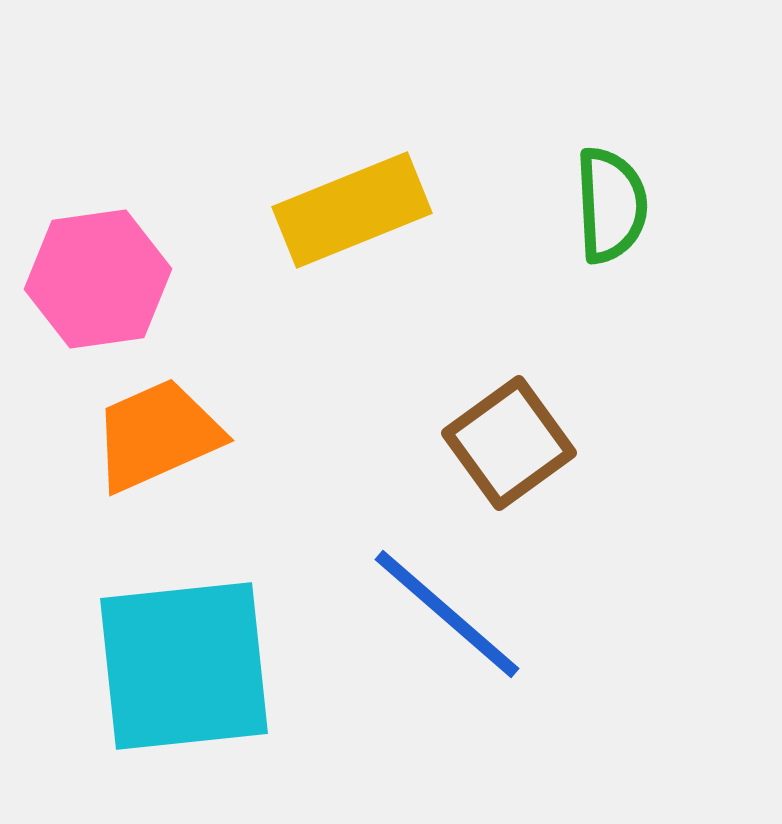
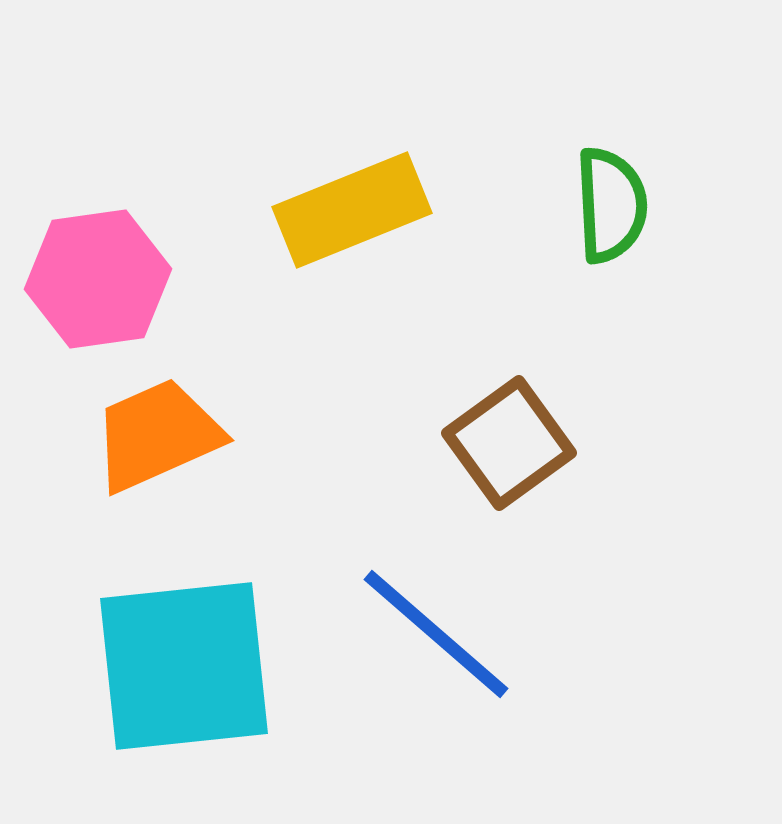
blue line: moved 11 px left, 20 px down
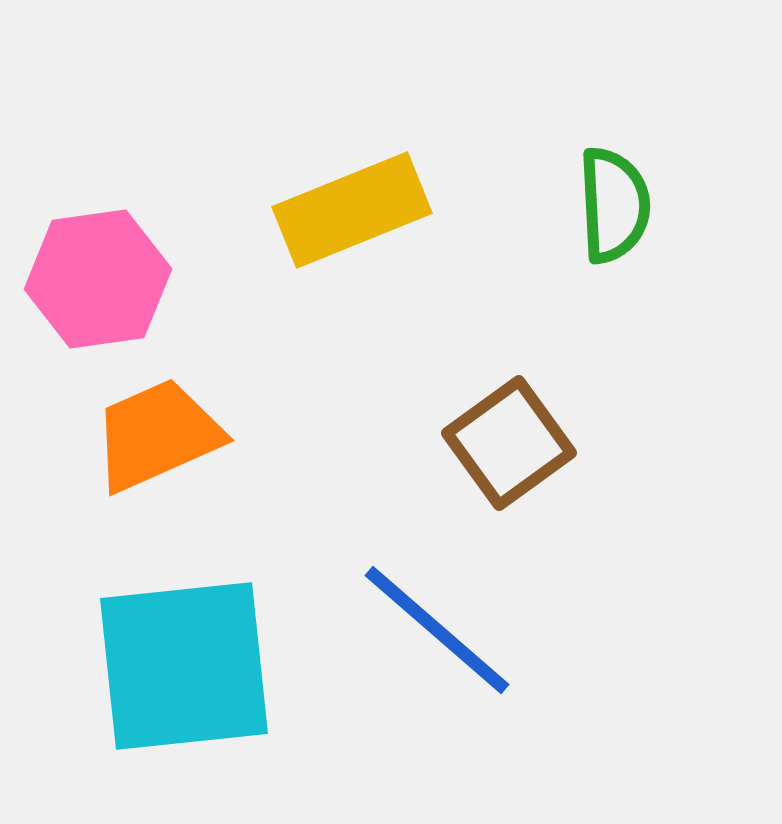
green semicircle: moved 3 px right
blue line: moved 1 px right, 4 px up
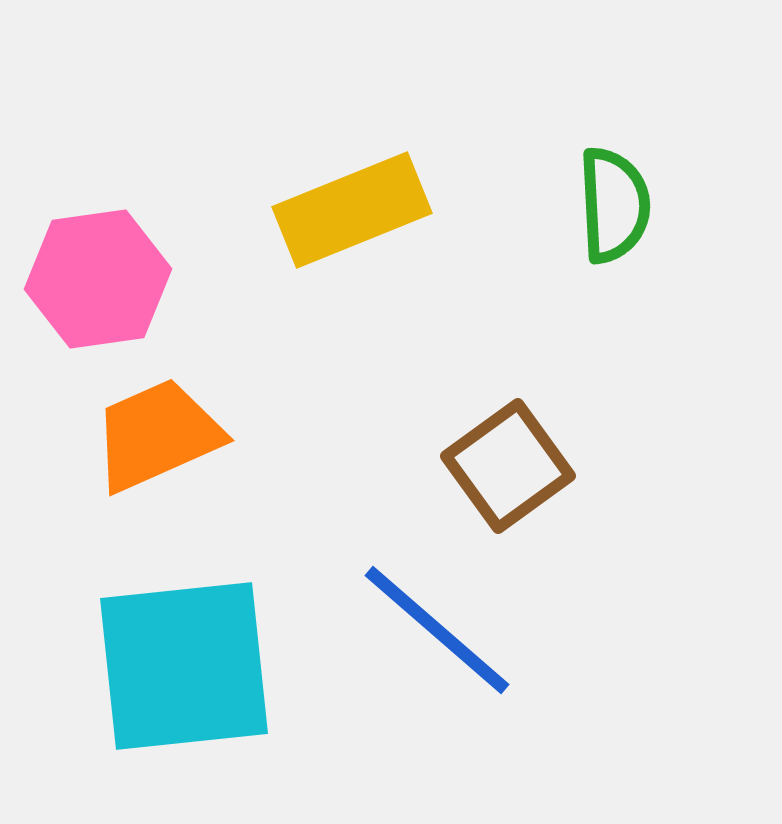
brown square: moved 1 px left, 23 px down
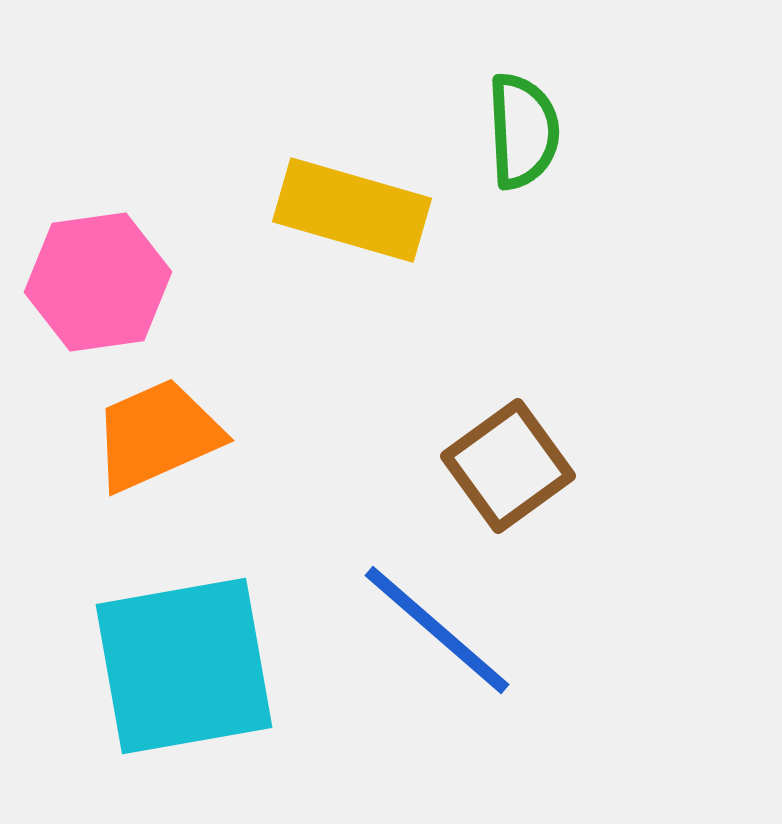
green semicircle: moved 91 px left, 74 px up
yellow rectangle: rotated 38 degrees clockwise
pink hexagon: moved 3 px down
cyan square: rotated 4 degrees counterclockwise
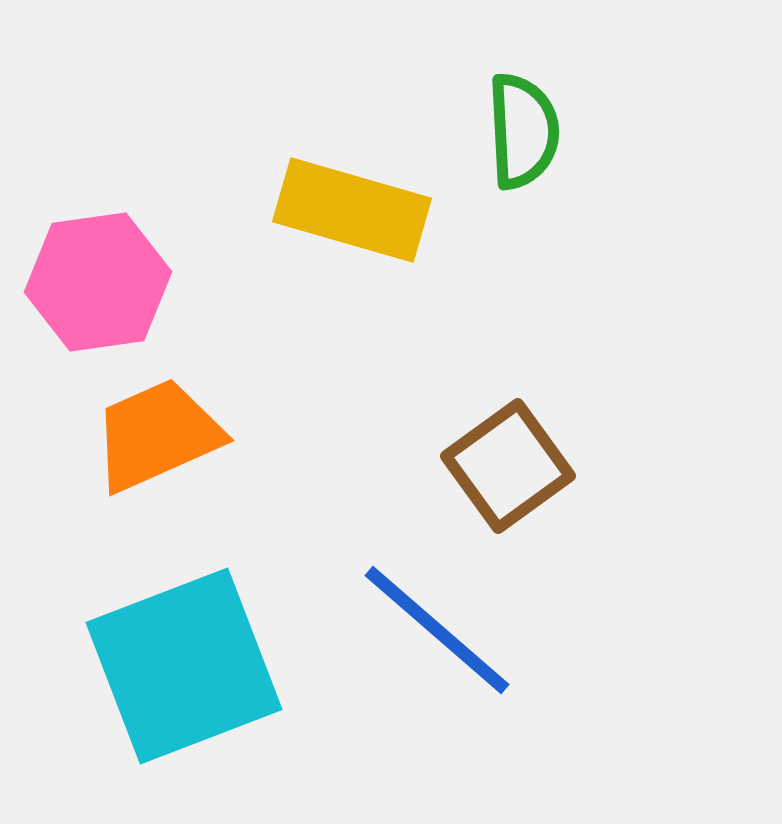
cyan square: rotated 11 degrees counterclockwise
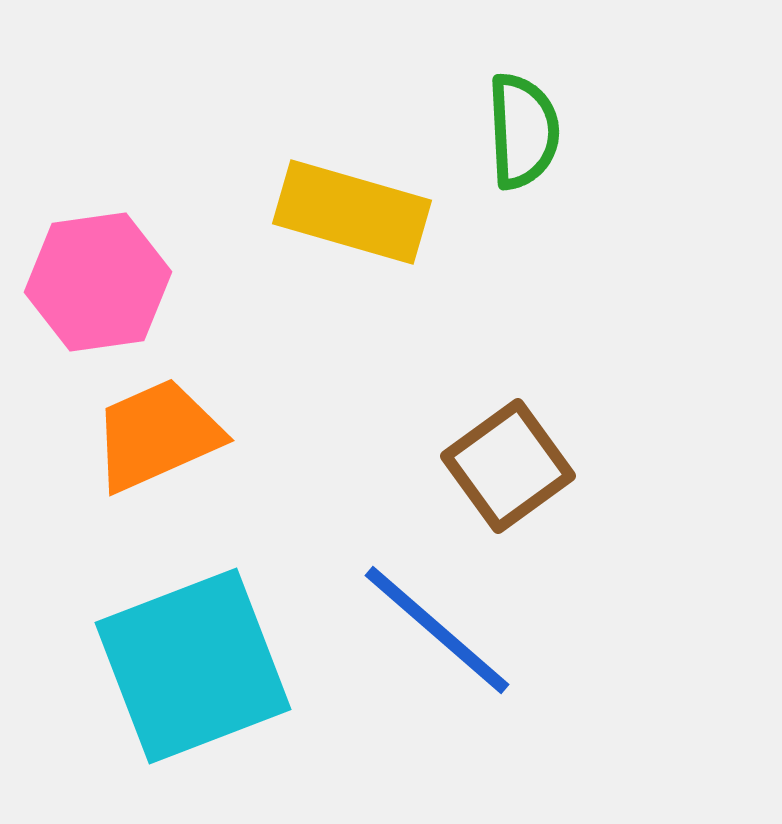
yellow rectangle: moved 2 px down
cyan square: moved 9 px right
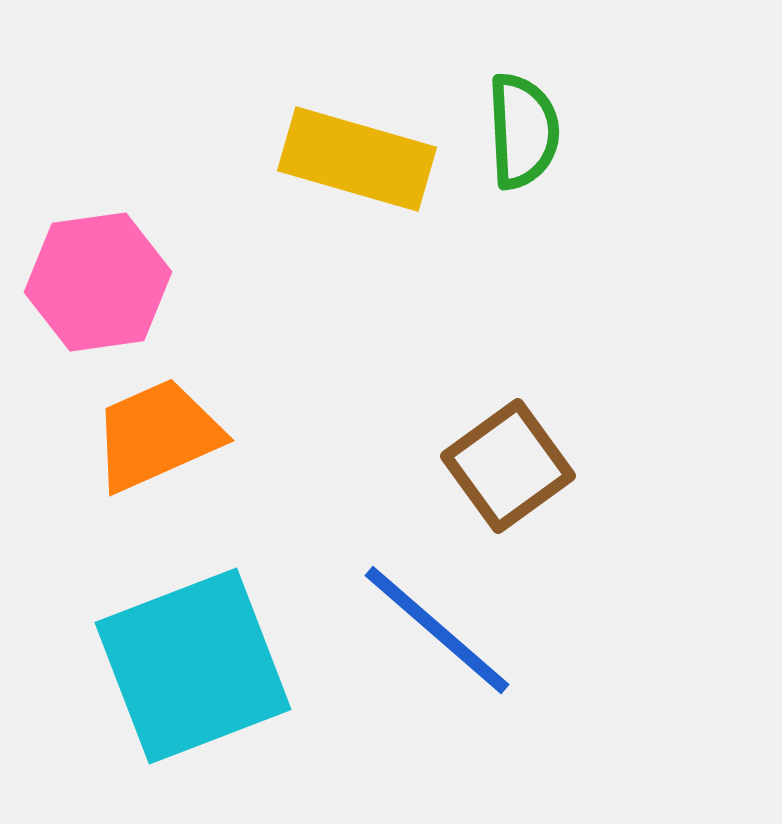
yellow rectangle: moved 5 px right, 53 px up
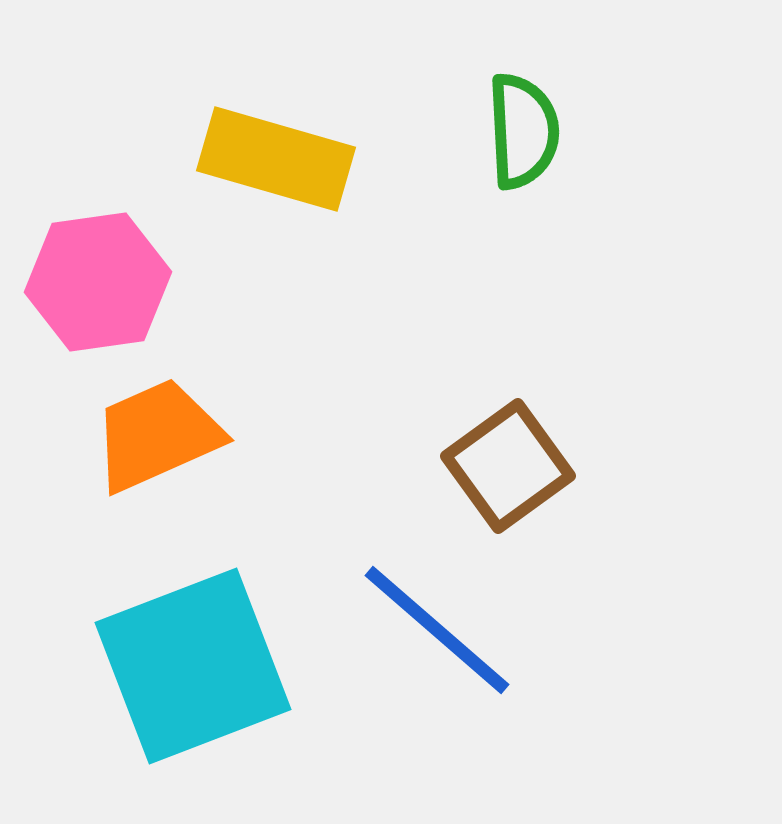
yellow rectangle: moved 81 px left
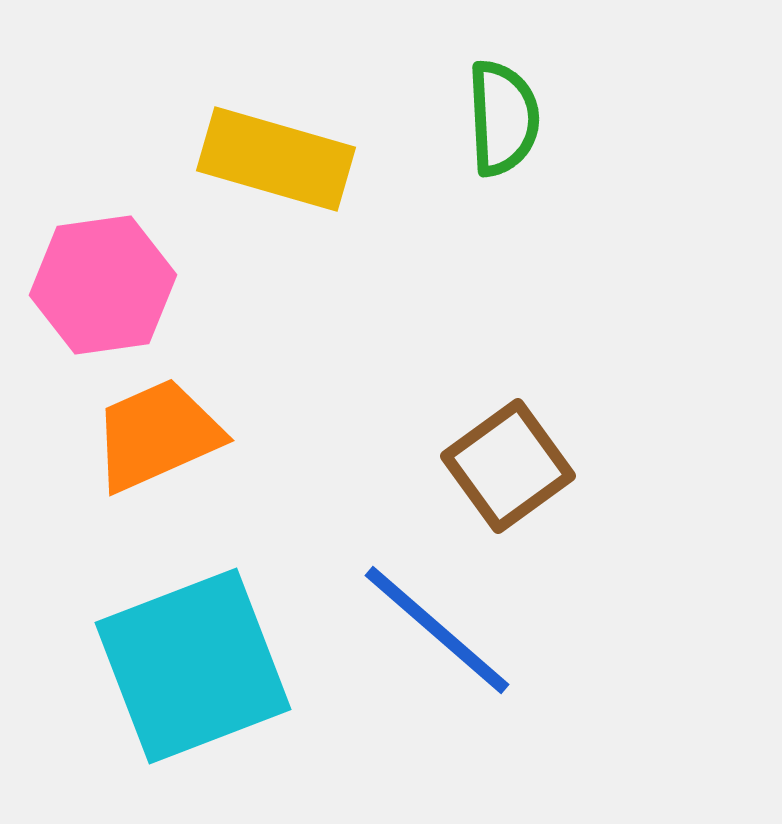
green semicircle: moved 20 px left, 13 px up
pink hexagon: moved 5 px right, 3 px down
